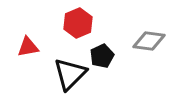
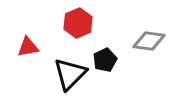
black pentagon: moved 3 px right, 4 px down
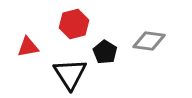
red hexagon: moved 4 px left, 1 px down; rotated 8 degrees clockwise
black pentagon: moved 8 px up; rotated 15 degrees counterclockwise
black triangle: rotated 18 degrees counterclockwise
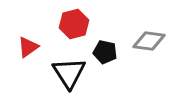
red triangle: rotated 25 degrees counterclockwise
black pentagon: rotated 20 degrees counterclockwise
black triangle: moved 1 px left, 1 px up
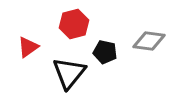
black triangle: rotated 12 degrees clockwise
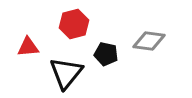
red triangle: rotated 30 degrees clockwise
black pentagon: moved 1 px right, 2 px down
black triangle: moved 3 px left
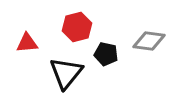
red hexagon: moved 3 px right, 3 px down
red triangle: moved 1 px left, 4 px up
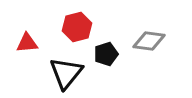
black pentagon: rotated 30 degrees counterclockwise
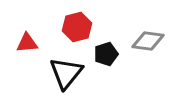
gray diamond: moved 1 px left
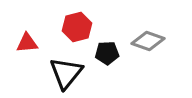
gray diamond: rotated 12 degrees clockwise
black pentagon: moved 1 px right, 1 px up; rotated 15 degrees clockwise
